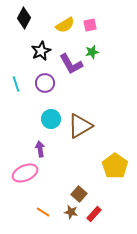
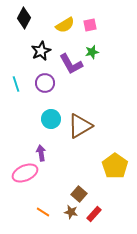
purple arrow: moved 1 px right, 4 px down
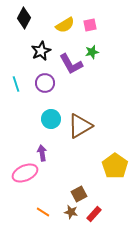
purple arrow: moved 1 px right
brown square: rotated 21 degrees clockwise
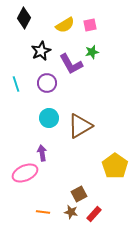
purple circle: moved 2 px right
cyan circle: moved 2 px left, 1 px up
orange line: rotated 24 degrees counterclockwise
